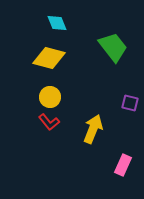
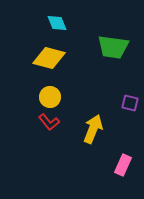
green trapezoid: rotated 136 degrees clockwise
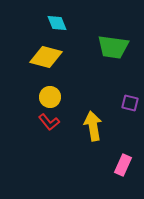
yellow diamond: moved 3 px left, 1 px up
yellow arrow: moved 3 px up; rotated 32 degrees counterclockwise
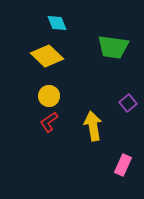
yellow diamond: moved 1 px right, 1 px up; rotated 28 degrees clockwise
yellow circle: moved 1 px left, 1 px up
purple square: moved 2 px left; rotated 36 degrees clockwise
red L-shape: rotated 95 degrees clockwise
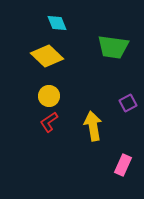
purple square: rotated 12 degrees clockwise
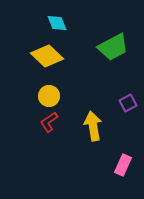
green trapezoid: rotated 36 degrees counterclockwise
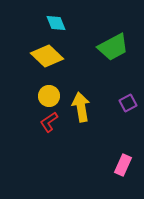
cyan diamond: moved 1 px left
yellow arrow: moved 12 px left, 19 px up
